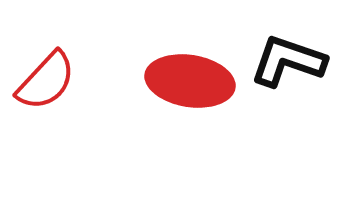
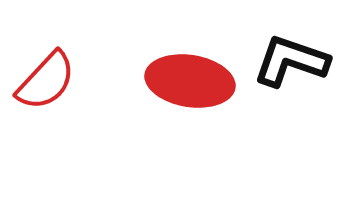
black L-shape: moved 3 px right
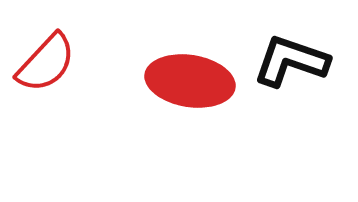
red semicircle: moved 18 px up
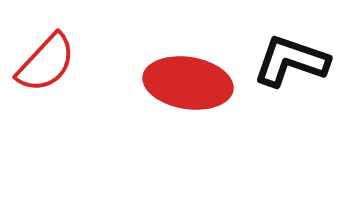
red ellipse: moved 2 px left, 2 px down
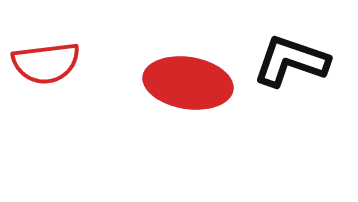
red semicircle: rotated 40 degrees clockwise
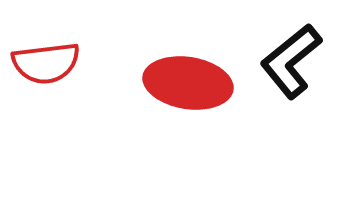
black L-shape: rotated 58 degrees counterclockwise
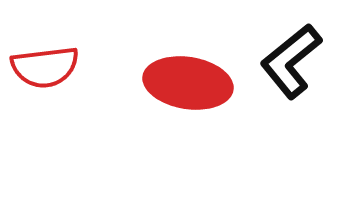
red semicircle: moved 1 px left, 4 px down
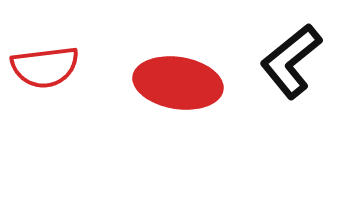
red ellipse: moved 10 px left
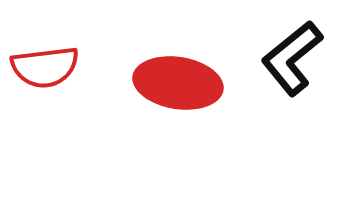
black L-shape: moved 1 px right, 3 px up
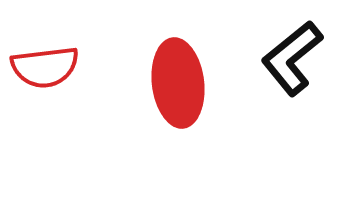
red ellipse: rotated 74 degrees clockwise
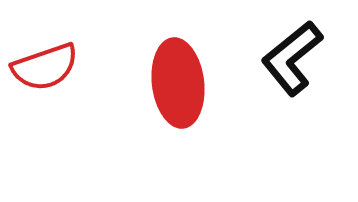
red semicircle: rotated 12 degrees counterclockwise
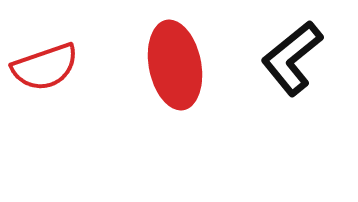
red ellipse: moved 3 px left, 18 px up; rotated 4 degrees counterclockwise
